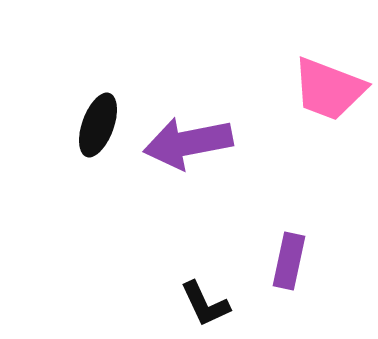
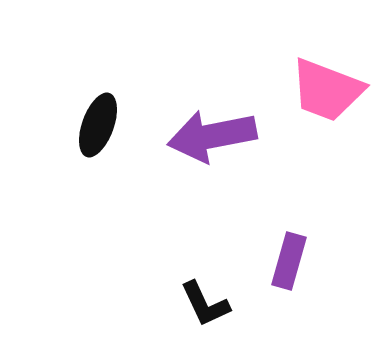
pink trapezoid: moved 2 px left, 1 px down
purple arrow: moved 24 px right, 7 px up
purple rectangle: rotated 4 degrees clockwise
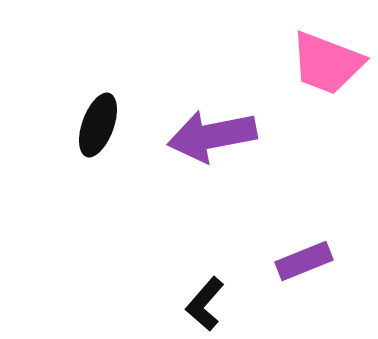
pink trapezoid: moved 27 px up
purple rectangle: moved 15 px right; rotated 52 degrees clockwise
black L-shape: rotated 66 degrees clockwise
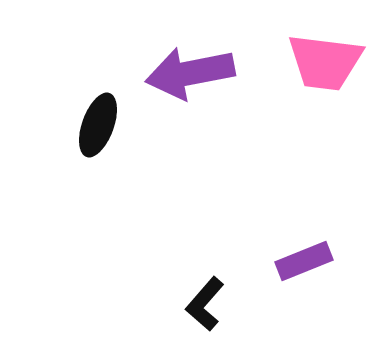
pink trapezoid: moved 2 px left, 1 px up; rotated 14 degrees counterclockwise
purple arrow: moved 22 px left, 63 px up
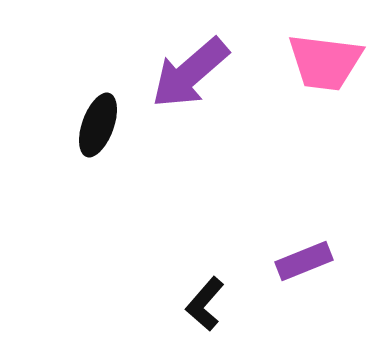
purple arrow: rotated 30 degrees counterclockwise
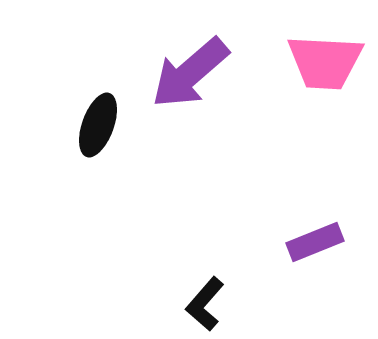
pink trapezoid: rotated 4 degrees counterclockwise
purple rectangle: moved 11 px right, 19 px up
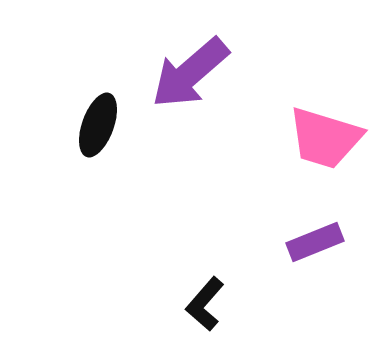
pink trapezoid: moved 76 px down; rotated 14 degrees clockwise
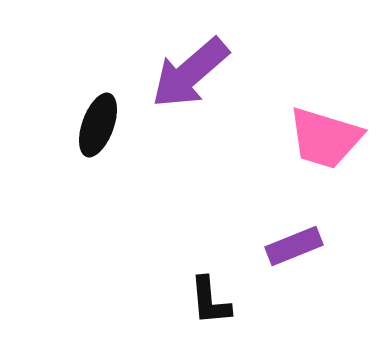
purple rectangle: moved 21 px left, 4 px down
black L-shape: moved 5 px right, 3 px up; rotated 46 degrees counterclockwise
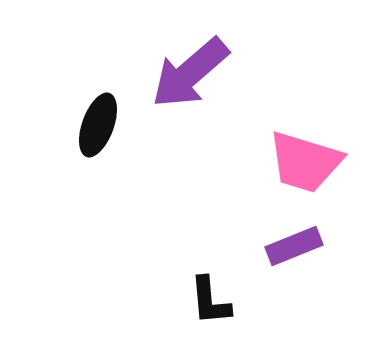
pink trapezoid: moved 20 px left, 24 px down
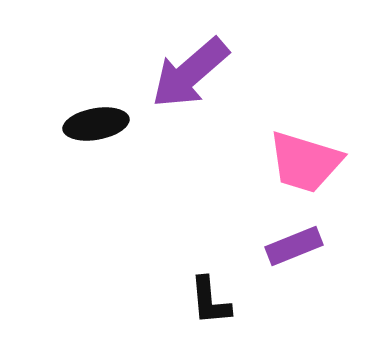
black ellipse: moved 2 px left, 1 px up; rotated 60 degrees clockwise
